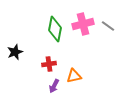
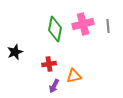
gray line: rotated 48 degrees clockwise
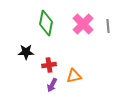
pink cross: rotated 30 degrees counterclockwise
green diamond: moved 9 px left, 6 px up
black star: moved 11 px right; rotated 21 degrees clockwise
red cross: moved 1 px down
purple arrow: moved 2 px left, 1 px up
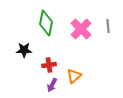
pink cross: moved 2 px left, 5 px down
black star: moved 2 px left, 2 px up
orange triangle: rotated 28 degrees counterclockwise
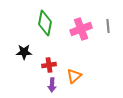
green diamond: moved 1 px left
pink cross: rotated 25 degrees clockwise
black star: moved 2 px down
purple arrow: rotated 24 degrees counterclockwise
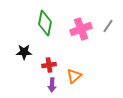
gray line: rotated 40 degrees clockwise
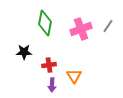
orange triangle: rotated 21 degrees counterclockwise
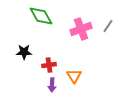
green diamond: moved 4 px left, 7 px up; rotated 40 degrees counterclockwise
